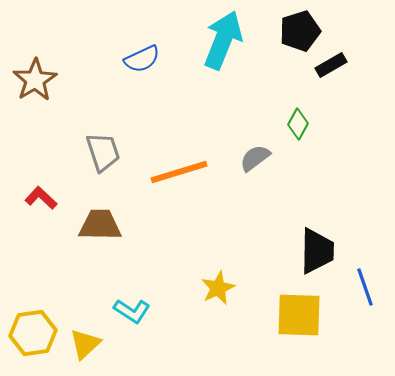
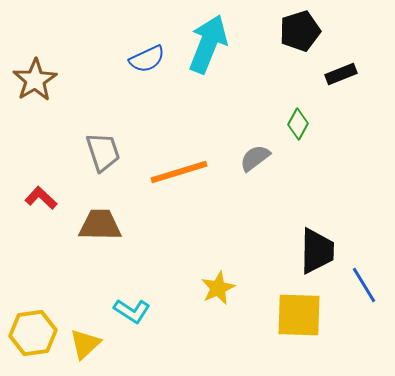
cyan arrow: moved 15 px left, 4 px down
blue semicircle: moved 5 px right
black rectangle: moved 10 px right, 9 px down; rotated 8 degrees clockwise
blue line: moved 1 px left, 2 px up; rotated 12 degrees counterclockwise
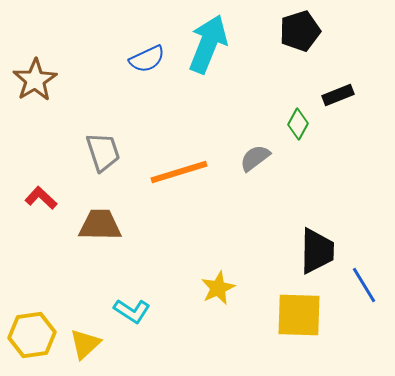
black rectangle: moved 3 px left, 21 px down
yellow hexagon: moved 1 px left, 2 px down
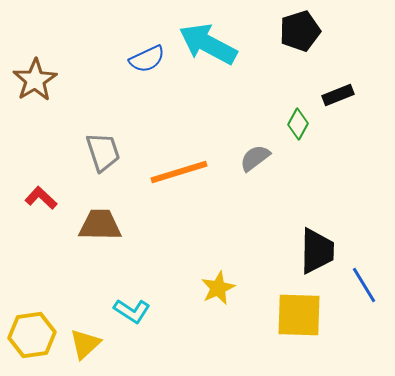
cyan arrow: rotated 84 degrees counterclockwise
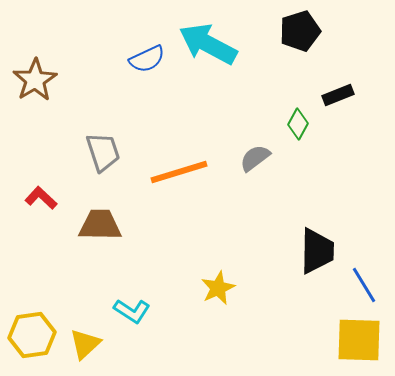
yellow square: moved 60 px right, 25 px down
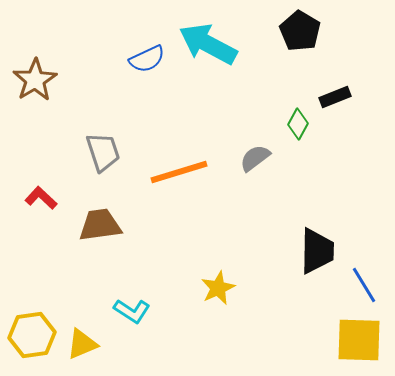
black pentagon: rotated 24 degrees counterclockwise
black rectangle: moved 3 px left, 2 px down
brown trapezoid: rotated 9 degrees counterclockwise
yellow triangle: moved 3 px left; rotated 20 degrees clockwise
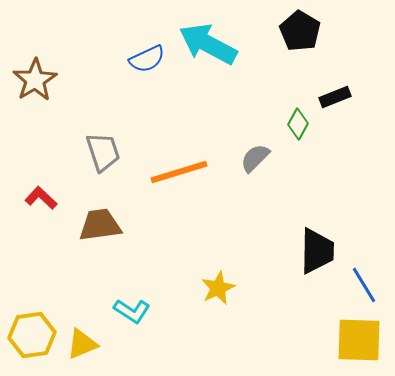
gray semicircle: rotated 8 degrees counterclockwise
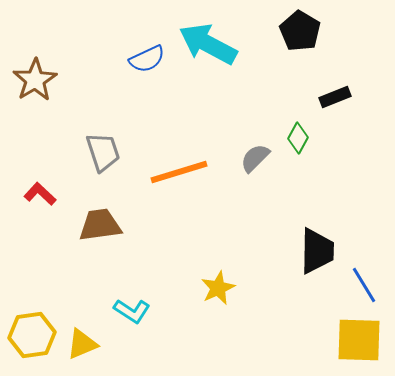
green diamond: moved 14 px down
red L-shape: moved 1 px left, 4 px up
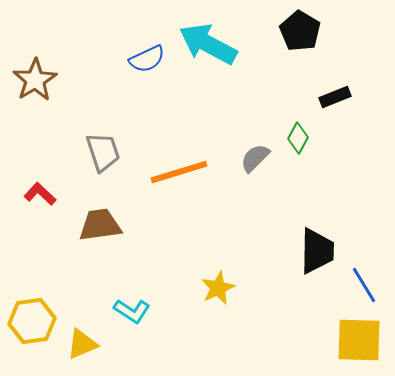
yellow hexagon: moved 14 px up
